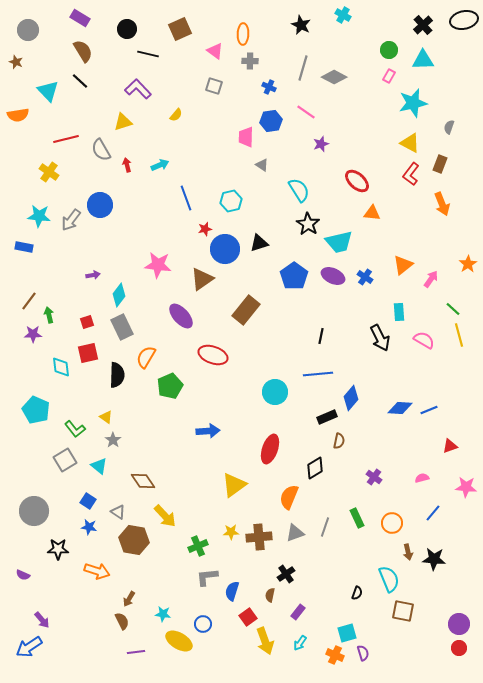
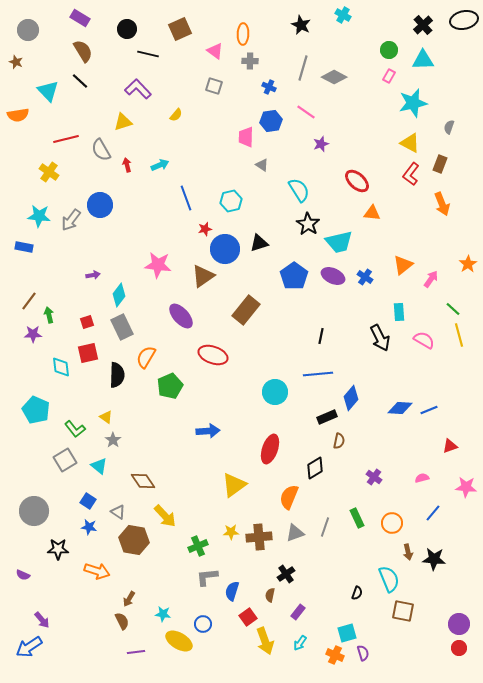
brown triangle at (202, 279): moved 1 px right, 3 px up
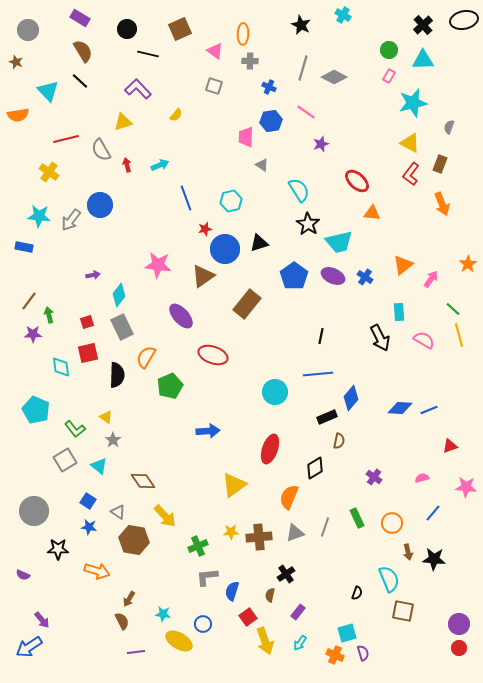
brown rectangle at (246, 310): moved 1 px right, 6 px up
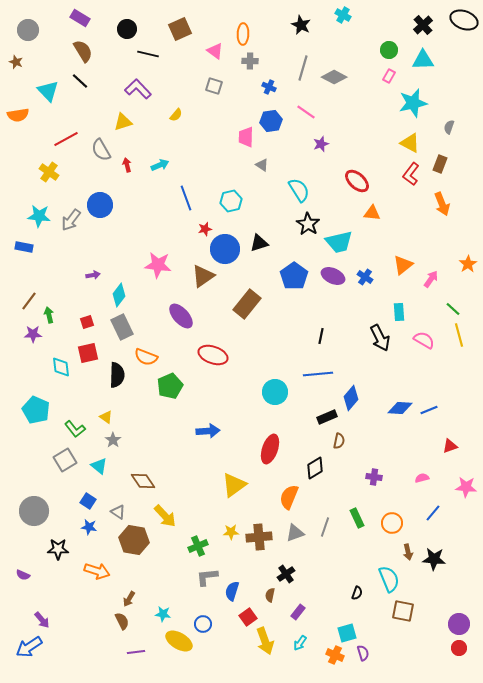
black ellipse at (464, 20): rotated 32 degrees clockwise
red line at (66, 139): rotated 15 degrees counterclockwise
orange semicircle at (146, 357): rotated 100 degrees counterclockwise
purple cross at (374, 477): rotated 28 degrees counterclockwise
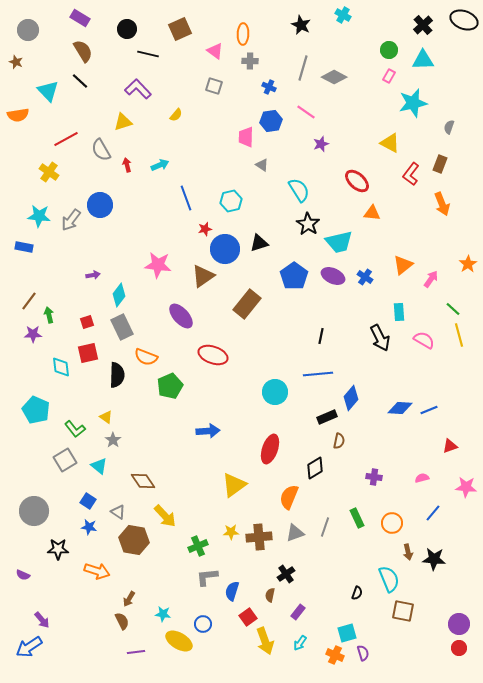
yellow triangle at (410, 143): moved 20 px left
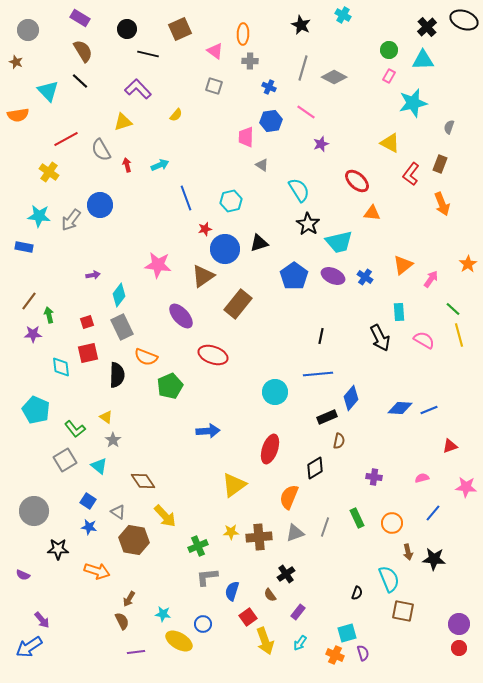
black cross at (423, 25): moved 4 px right, 2 px down
brown rectangle at (247, 304): moved 9 px left
brown semicircle at (270, 595): rotated 48 degrees counterclockwise
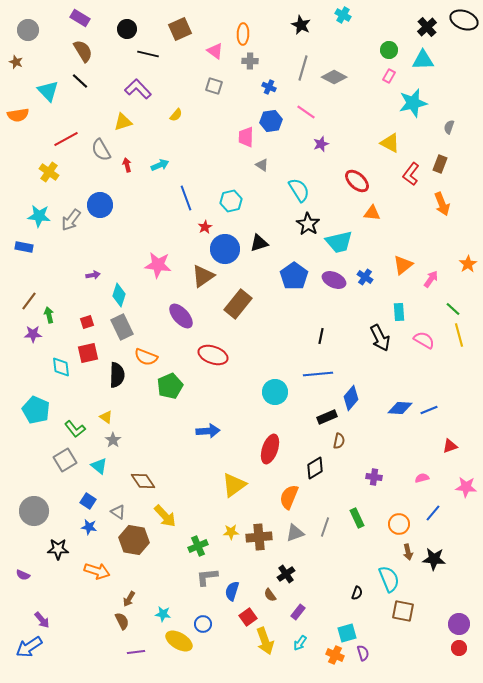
red star at (205, 229): moved 2 px up; rotated 16 degrees counterclockwise
purple ellipse at (333, 276): moved 1 px right, 4 px down
cyan diamond at (119, 295): rotated 20 degrees counterclockwise
orange circle at (392, 523): moved 7 px right, 1 px down
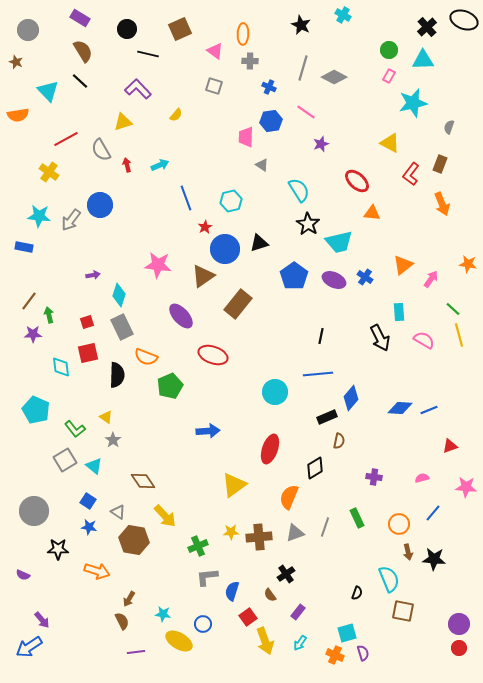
orange star at (468, 264): rotated 30 degrees counterclockwise
cyan triangle at (99, 466): moved 5 px left
